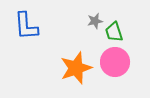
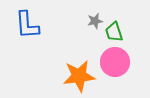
blue L-shape: moved 1 px right, 1 px up
orange star: moved 3 px right, 8 px down; rotated 12 degrees clockwise
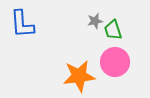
blue L-shape: moved 5 px left, 1 px up
green trapezoid: moved 1 px left, 2 px up
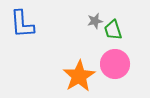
pink circle: moved 2 px down
orange star: rotated 24 degrees counterclockwise
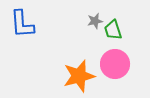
orange star: rotated 16 degrees clockwise
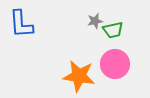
blue L-shape: moved 1 px left
green trapezoid: rotated 85 degrees counterclockwise
orange star: rotated 24 degrees clockwise
